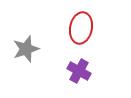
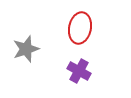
red ellipse: moved 1 px left
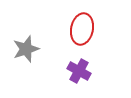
red ellipse: moved 2 px right, 1 px down
